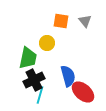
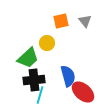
orange square: rotated 21 degrees counterclockwise
green trapezoid: rotated 35 degrees clockwise
black cross: rotated 20 degrees clockwise
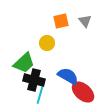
green trapezoid: moved 4 px left, 5 px down
blue semicircle: rotated 45 degrees counterclockwise
black cross: rotated 20 degrees clockwise
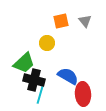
red ellipse: moved 2 px down; rotated 45 degrees clockwise
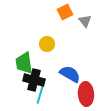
orange square: moved 4 px right, 9 px up; rotated 14 degrees counterclockwise
yellow circle: moved 1 px down
green trapezoid: rotated 125 degrees clockwise
blue semicircle: moved 2 px right, 2 px up
red ellipse: moved 3 px right
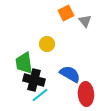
orange square: moved 1 px right, 1 px down
cyan line: rotated 36 degrees clockwise
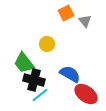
green trapezoid: rotated 30 degrees counterclockwise
red ellipse: rotated 50 degrees counterclockwise
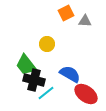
gray triangle: rotated 48 degrees counterclockwise
green trapezoid: moved 2 px right, 2 px down
cyan line: moved 6 px right, 2 px up
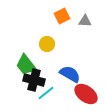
orange square: moved 4 px left, 3 px down
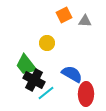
orange square: moved 2 px right, 1 px up
yellow circle: moved 1 px up
blue semicircle: moved 2 px right
black cross: rotated 15 degrees clockwise
red ellipse: rotated 55 degrees clockwise
